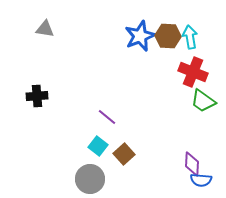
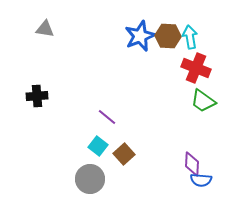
red cross: moved 3 px right, 4 px up
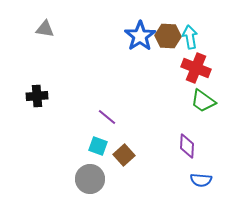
blue star: rotated 12 degrees counterclockwise
cyan square: rotated 18 degrees counterclockwise
brown square: moved 1 px down
purple diamond: moved 5 px left, 18 px up
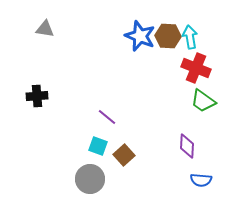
blue star: rotated 16 degrees counterclockwise
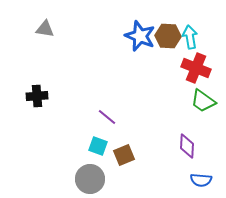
brown square: rotated 20 degrees clockwise
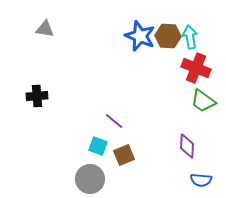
purple line: moved 7 px right, 4 px down
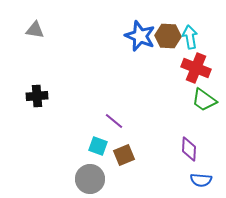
gray triangle: moved 10 px left, 1 px down
green trapezoid: moved 1 px right, 1 px up
purple diamond: moved 2 px right, 3 px down
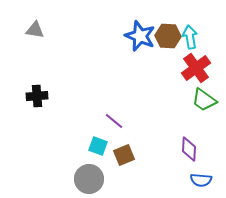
red cross: rotated 32 degrees clockwise
gray circle: moved 1 px left
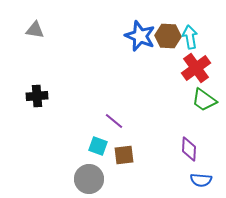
brown square: rotated 15 degrees clockwise
